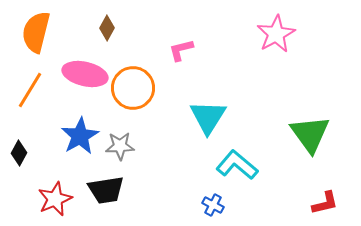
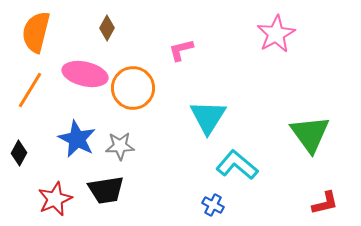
blue star: moved 3 px left, 3 px down; rotated 15 degrees counterclockwise
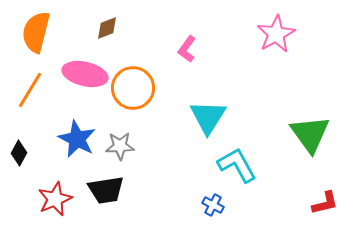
brown diamond: rotated 40 degrees clockwise
pink L-shape: moved 6 px right, 1 px up; rotated 40 degrees counterclockwise
cyan L-shape: rotated 21 degrees clockwise
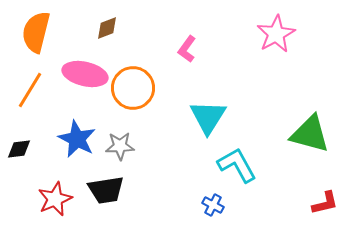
green triangle: rotated 39 degrees counterclockwise
black diamond: moved 4 px up; rotated 55 degrees clockwise
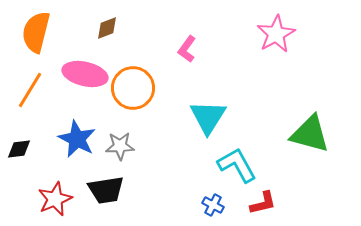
red L-shape: moved 62 px left
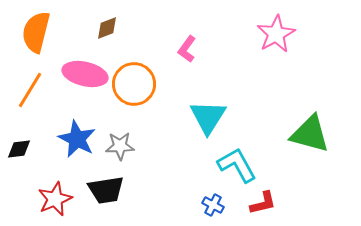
orange circle: moved 1 px right, 4 px up
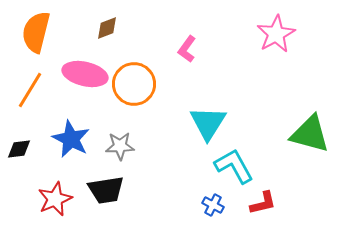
cyan triangle: moved 6 px down
blue star: moved 6 px left
cyan L-shape: moved 3 px left, 1 px down
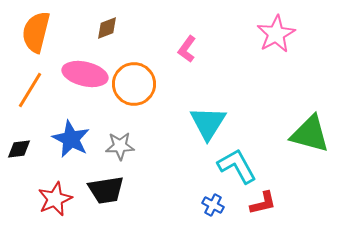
cyan L-shape: moved 3 px right
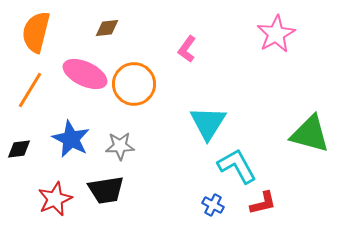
brown diamond: rotated 15 degrees clockwise
pink ellipse: rotated 12 degrees clockwise
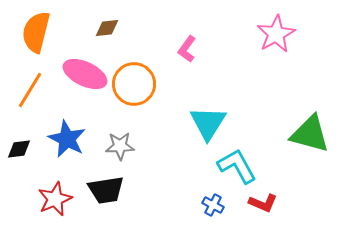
blue star: moved 4 px left
red L-shape: rotated 36 degrees clockwise
